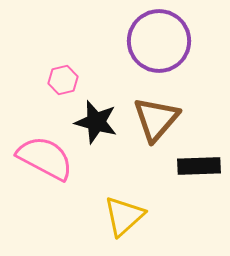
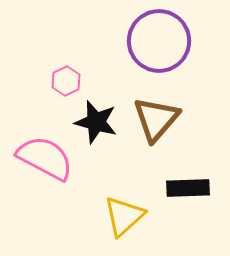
pink hexagon: moved 3 px right, 1 px down; rotated 12 degrees counterclockwise
black rectangle: moved 11 px left, 22 px down
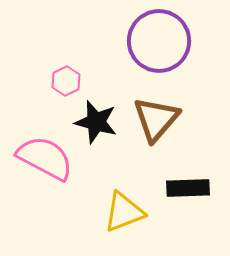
yellow triangle: moved 4 px up; rotated 21 degrees clockwise
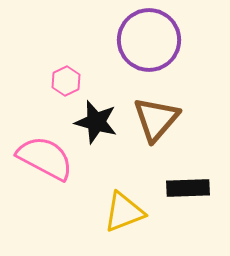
purple circle: moved 10 px left, 1 px up
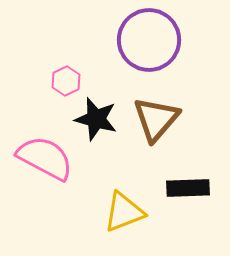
black star: moved 3 px up
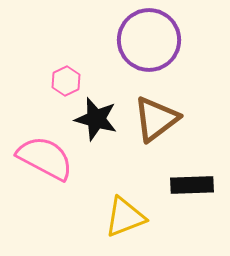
brown triangle: rotated 12 degrees clockwise
black rectangle: moved 4 px right, 3 px up
yellow triangle: moved 1 px right, 5 px down
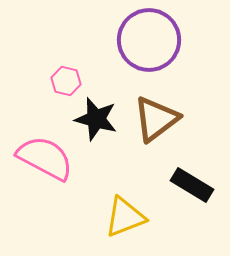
pink hexagon: rotated 20 degrees counterclockwise
black rectangle: rotated 33 degrees clockwise
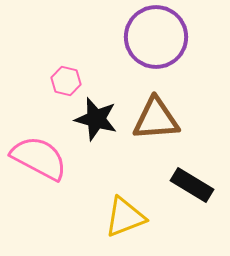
purple circle: moved 7 px right, 3 px up
brown triangle: rotated 33 degrees clockwise
pink semicircle: moved 6 px left
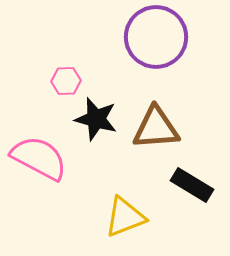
pink hexagon: rotated 16 degrees counterclockwise
brown triangle: moved 9 px down
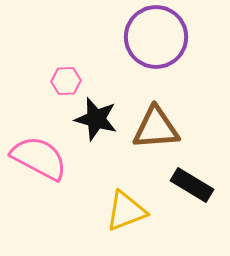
yellow triangle: moved 1 px right, 6 px up
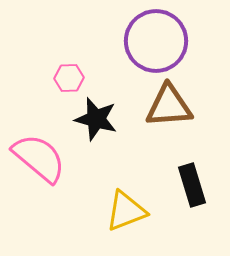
purple circle: moved 4 px down
pink hexagon: moved 3 px right, 3 px up
brown triangle: moved 13 px right, 22 px up
pink semicircle: rotated 12 degrees clockwise
black rectangle: rotated 42 degrees clockwise
